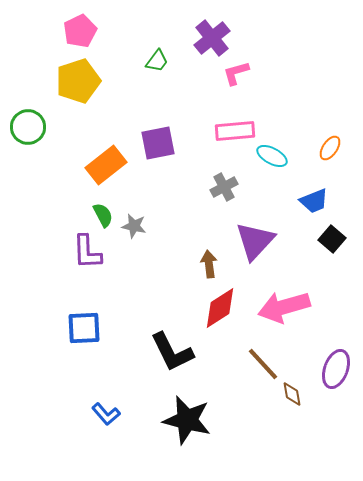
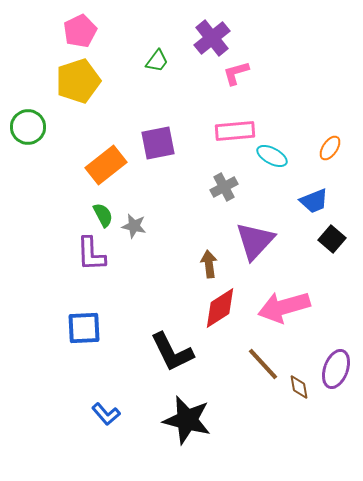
purple L-shape: moved 4 px right, 2 px down
brown diamond: moved 7 px right, 7 px up
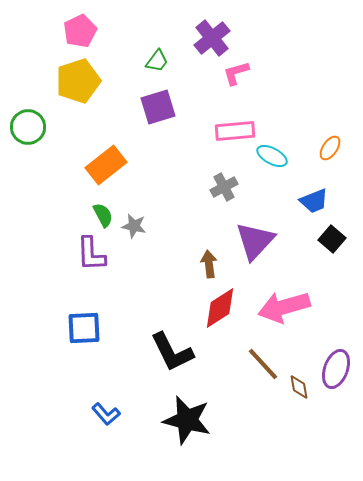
purple square: moved 36 px up; rotated 6 degrees counterclockwise
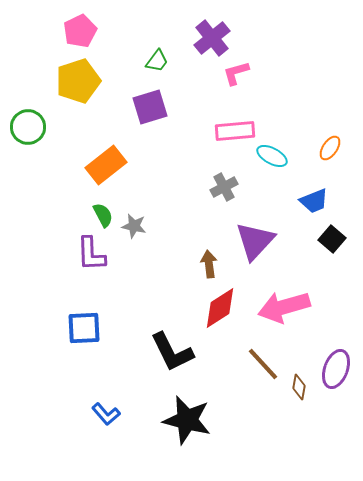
purple square: moved 8 px left
brown diamond: rotated 20 degrees clockwise
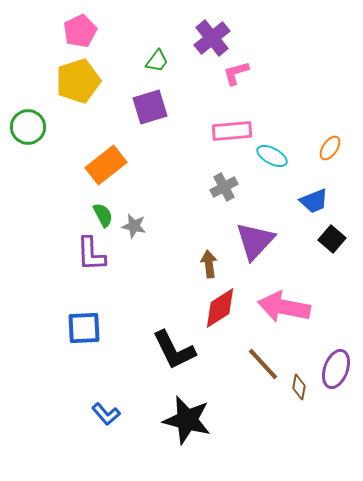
pink rectangle: moved 3 px left
pink arrow: rotated 27 degrees clockwise
black L-shape: moved 2 px right, 2 px up
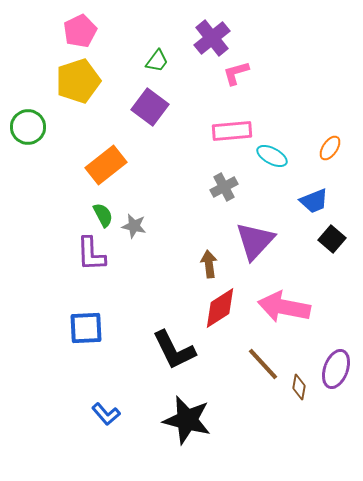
purple square: rotated 36 degrees counterclockwise
blue square: moved 2 px right
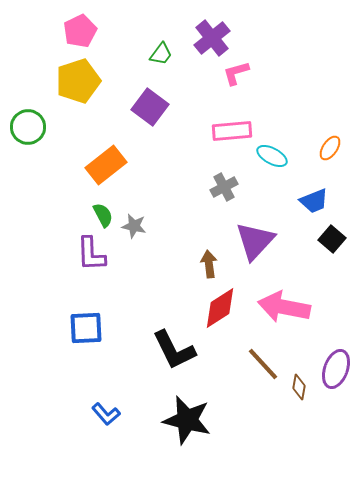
green trapezoid: moved 4 px right, 7 px up
